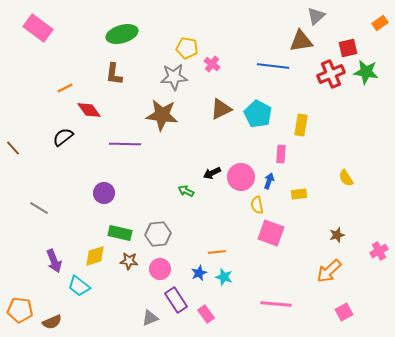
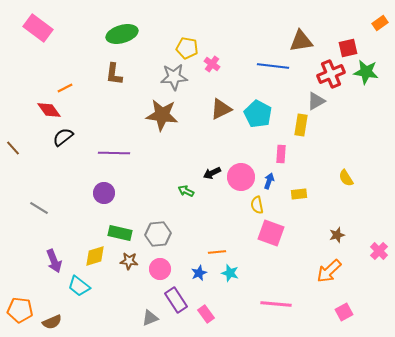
gray triangle at (316, 16): moved 85 px down; rotated 12 degrees clockwise
red diamond at (89, 110): moved 40 px left
purple line at (125, 144): moved 11 px left, 9 px down
pink cross at (379, 251): rotated 18 degrees counterclockwise
cyan star at (224, 277): moved 6 px right, 4 px up
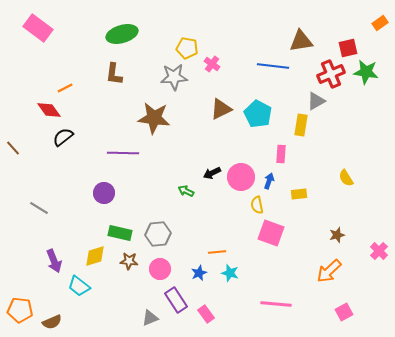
brown star at (162, 115): moved 8 px left, 3 px down
purple line at (114, 153): moved 9 px right
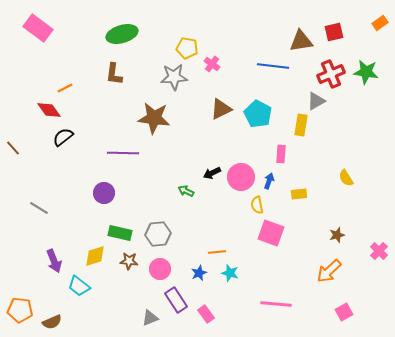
red square at (348, 48): moved 14 px left, 16 px up
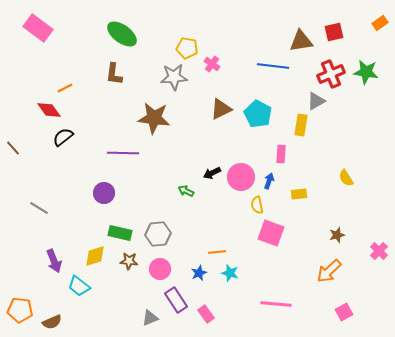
green ellipse at (122, 34): rotated 52 degrees clockwise
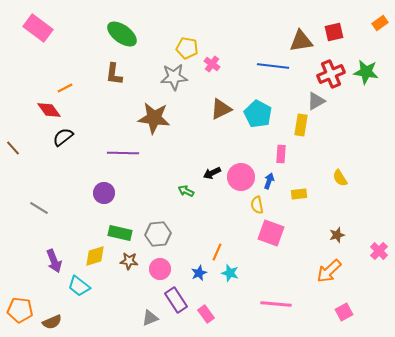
yellow semicircle at (346, 178): moved 6 px left
orange line at (217, 252): rotated 60 degrees counterclockwise
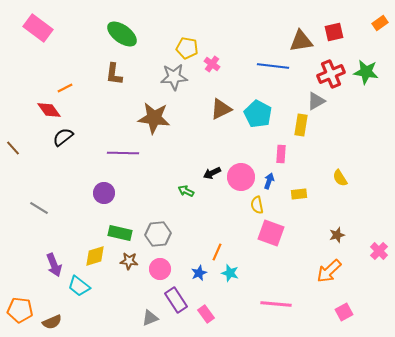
purple arrow at (54, 261): moved 4 px down
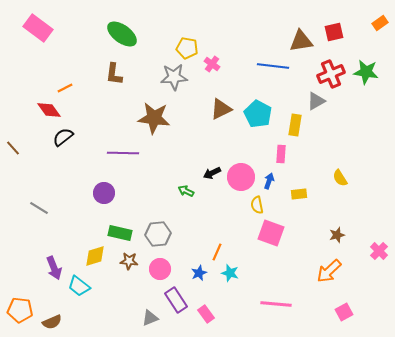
yellow rectangle at (301, 125): moved 6 px left
purple arrow at (54, 265): moved 3 px down
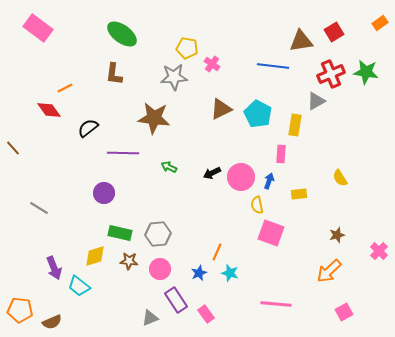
red square at (334, 32): rotated 18 degrees counterclockwise
black semicircle at (63, 137): moved 25 px right, 9 px up
green arrow at (186, 191): moved 17 px left, 24 px up
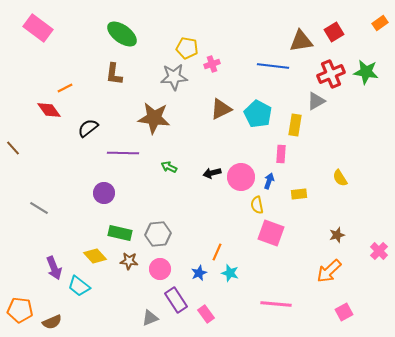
pink cross at (212, 64): rotated 35 degrees clockwise
black arrow at (212, 173): rotated 12 degrees clockwise
yellow diamond at (95, 256): rotated 65 degrees clockwise
